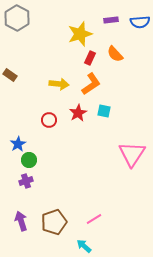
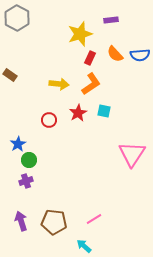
blue semicircle: moved 33 px down
brown pentagon: rotated 25 degrees clockwise
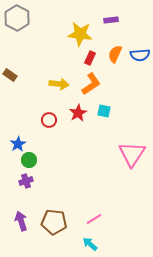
yellow star: rotated 25 degrees clockwise
orange semicircle: rotated 66 degrees clockwise
cyan arrow: moved 6 px right, 2 px up
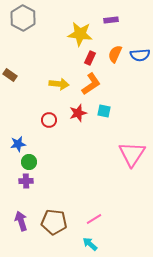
gray hexagon: moved 6 px right
red star: rotated 12 degrees clockwise
blue star: rotated 21 degrees clockwise
green circle: moved 2 px down
purple cross: rotated 16 degrees clockwise
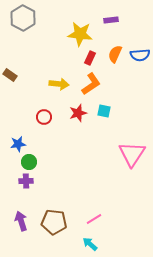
red circle: moved 5 px left, 3 px up
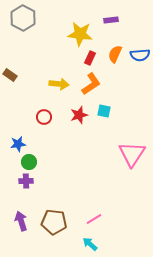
red star: moved 1 px right, 2 px down
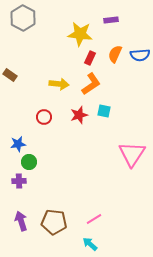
purple cross: moved 7 px left
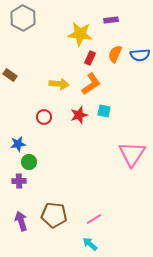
brown pentagon: moved 7 px up
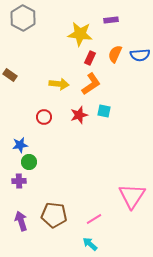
blue star: moved 2 px right, 1 px down
pink triangle: moved 42 px down
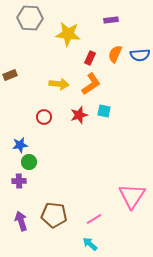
gray hexagon: moved 7 px right; rotated 25 degrees counterclockwise
yellow star: moved 12 px left
brown rectangle: rotated 56 degrees counterclockwise
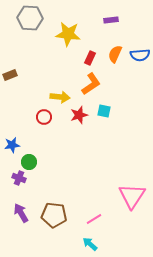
yellow arrow: moved 1 px right, 13 px down
blue star: moved 8 px left
purple cross: moved 3 px up; rotated 24 degrees clockwise
purple arrow: moved 8 px up; rotated 12 degrees counterclockwise
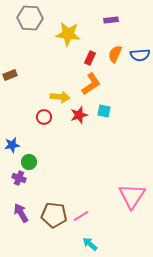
pink line: moved 13 px left, 3 px up
